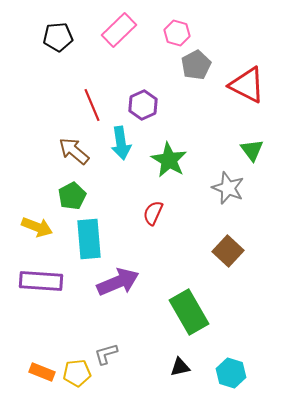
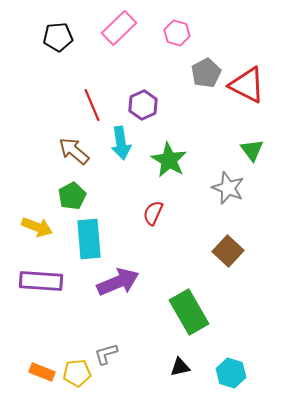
pink rectangle: moved 2 px up
gray pentagon: moved 10 px right, 8 px down
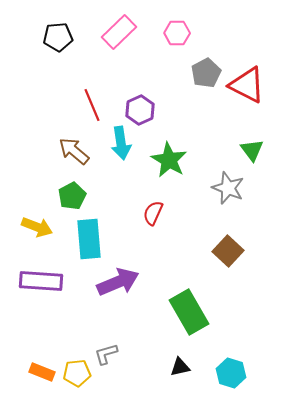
pink rectangle: moved 4 px down
pink hexagon: rotated 15 degrees counterclockwise
purple hexagon: moved 3 px left, 5 px down
